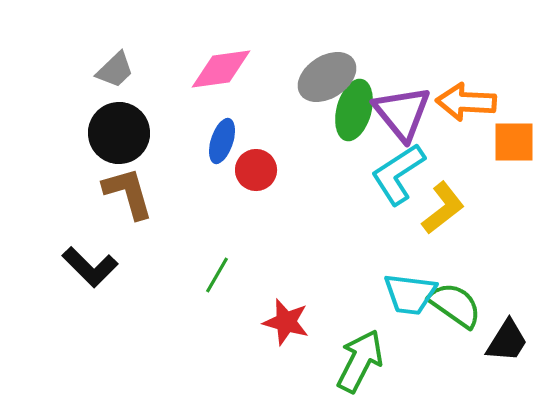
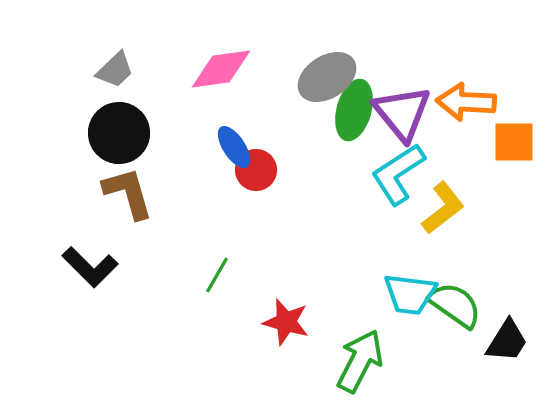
blue ellipse: moved 12 px right, 6 px down; rotated 51 degrees counterclockwise
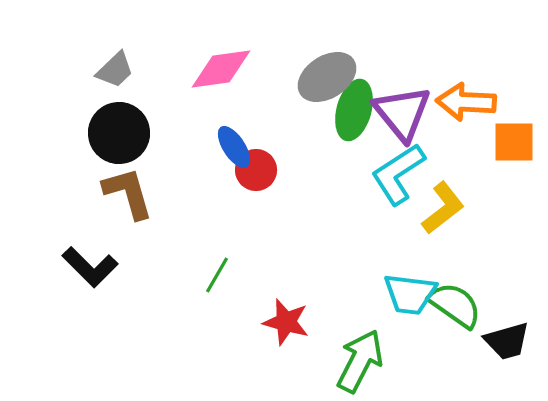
black trapezoid: rotated 42 degrees clockwise
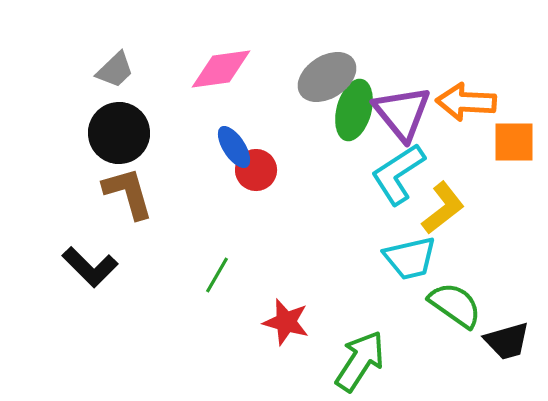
cyan trapezoid: moved 36 px up; rotated 20 degrees counterclockwise
green arrow: rotated 6 degrees clockwise
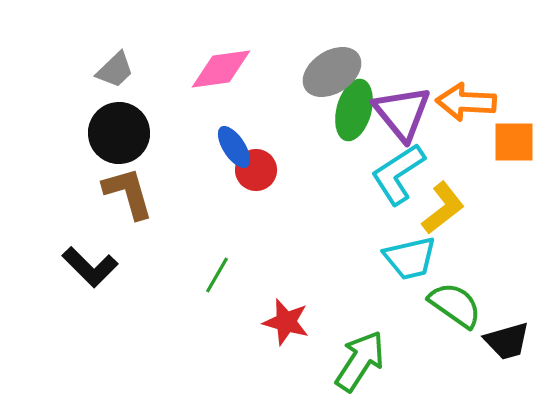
gray ellipse: moved 5 px right, 5 px up
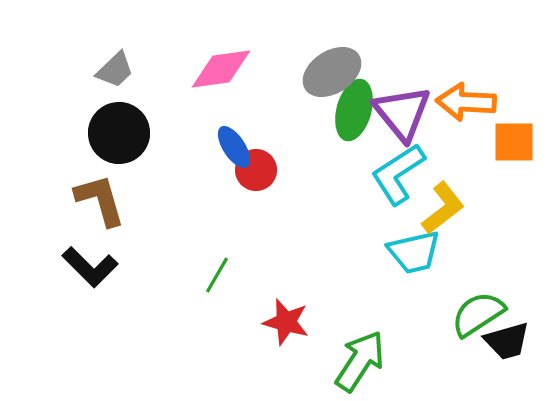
brown L-shape: moved 28 px left, 7 px down
cyan trapezoid: moved 4 px right, 6 px up
green semicircle: moved 23 px right, 9 px down; rotated 68 degrees counterclockwise
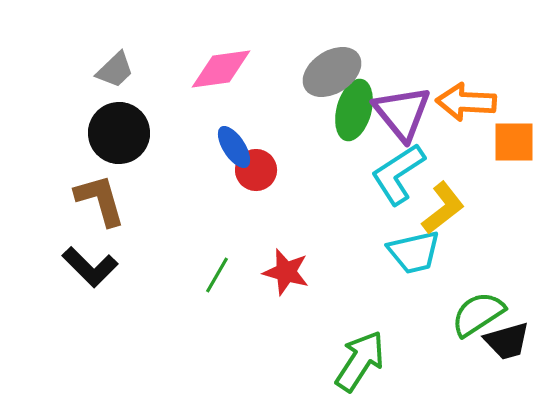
red star: moved 50 px up
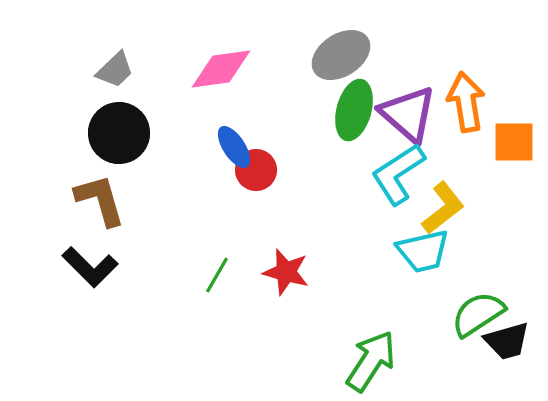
gray ellipse: moved 9 px right, 17 px up
orange arrow: rotated 78 degrees clockwise
purple triangle: moved 6 px right, 1 px down; rotated 10 degrees counterclockwise
cyan trapezoid: moved 9 px right, 1 px up
green arrow: moved 11 px right
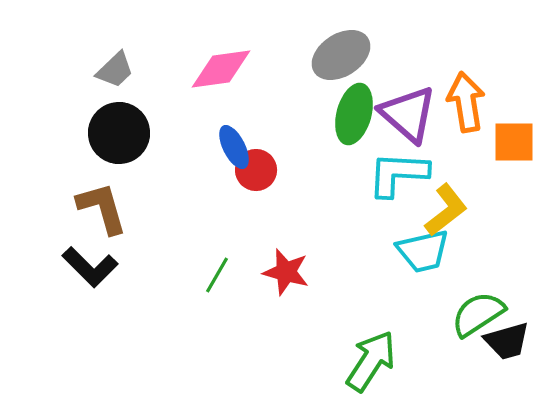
green ellipse: moved 4 px down
blue ellipse: rotated 6 degrees clockwise
cyan L-shape: rotated 36 degrees clockwise
brown L-shape: moved 2 px right, 8 px down
yellow L-shape: moved 3 px right, 2 px down
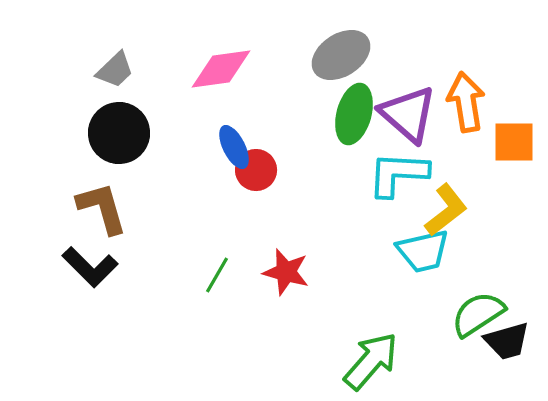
green arrow: rotated 8 degrees clockwise
